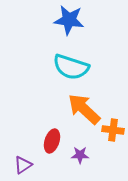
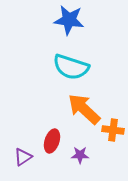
purple triangle: moved 8 px up
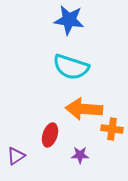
orange arrow: rotated 39 degrees counterclockwise
orange cross: moved 1 px left, 1 px up
red ellipse: moved 2 px left, 6 px up
purple triangle: moved 7 px left, 1 px up
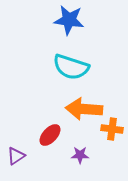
red ellipse: rotated 25 degrees clockwise
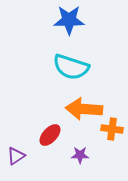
blue star: rotated 8 degrees counterclockwise
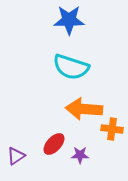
red ellipse: moved 4 px right, 9 px down
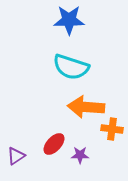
orange arrow: moved 2 px right, 2 px up
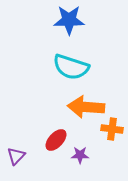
red ellipse: moved 2 px right, 4 px up
purple triangle: rotated 12 degrees counterclockwise
